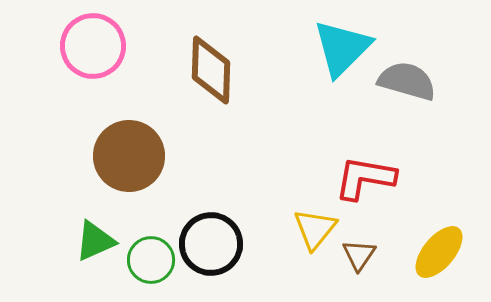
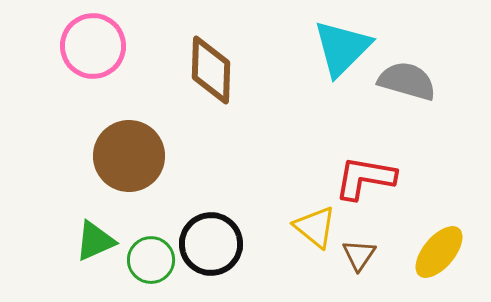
yellow triangle: moved 2 px up; rotated 30 degrees counterclockwise
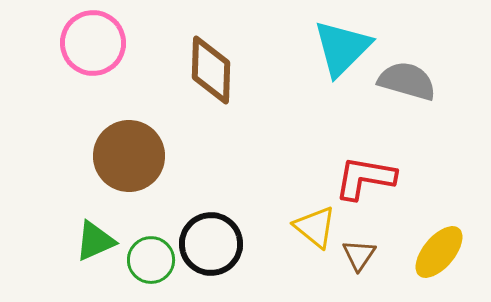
pink circle: moved 3 px up
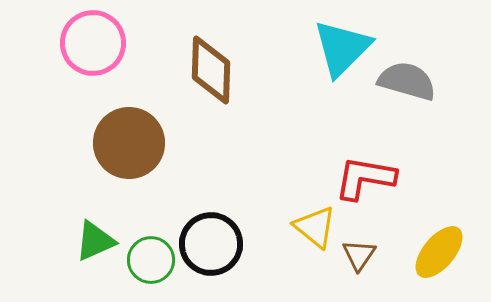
brown circle: moved 13 px up
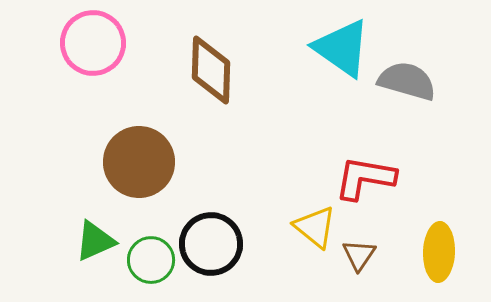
cyan triangle: rotated 40 degrees counterclockwise
brown circle: moved 10 px right, 19 px down
yellow ellipse: rotated 38 degrees counterclockwise
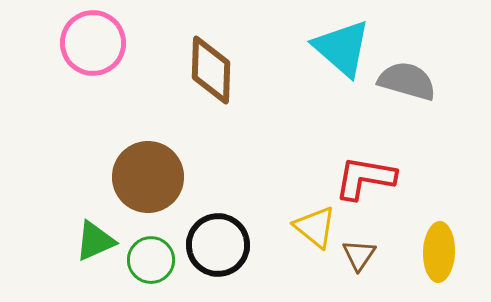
cyan triangle: rotated 6 degrees clockwise
brown circle: moved 9 px right, 15 px down
black circle: moved 7 px right, 1 px down
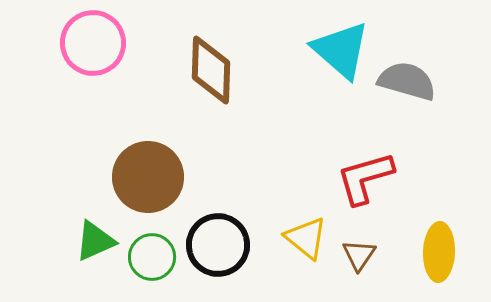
cyan triangle: moved 1 px left, 2 px down
red L-shape: rotated 26 degrees counterclockwise
yellow triangle: moved 9 px left, 11 px down
green circle: moved 1 px right, 3 px up
